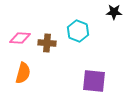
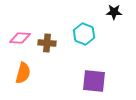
cyan hexagon: moved 6 px right, 3 px down
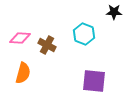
brown cross: moved 2 px down; rotated 24 degrees clockwise
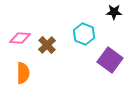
brown cross: rotated 18 degrees clockwise
orange semicircle: rotated 15 degrees counterclockwise
purple square: moved 16 px right, 21 px up; rotated 30 degrees clockwise
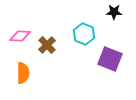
pink diamond: moved 2 px up
purple square: moved 1 px up; rotated 15 degrees counterclockwise
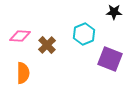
cyan hexagon: rotated 15 degrees clockwise
